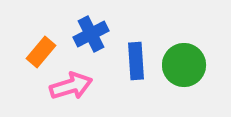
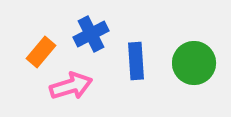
green circle: moved 10 px right, 2 px up
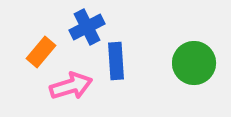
blue cross: moved 4 px left, 7 px up
blue rectangle: moved 20 px left
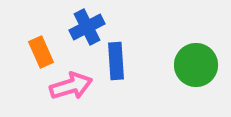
orange rectangle: rotated 64 degrees counterclockwise
green circle: moved 2 px right, 2 px down
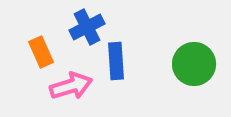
green circle: moved 2 px left, 1 px up
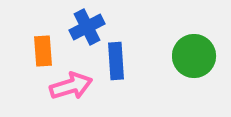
orange rectangle: moved 2 px right, 1 px up; rotated 20 degrees clockwise
green circle: moved 8 px up
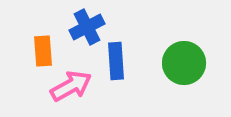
green circle: moved 10 px left, 7 px down
pink arrow: rotated 12 degrees counterclockwise
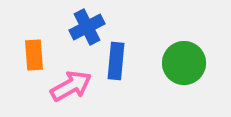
orange rectangle: moved 9 px left, 4 px down
blue rectangle: rotated 9 degrees clockwise
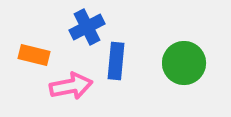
orange rectangle: rotated 72 degrees counterclockwise
pink arrow: rotated 18 degrees clockwise
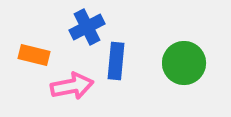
pink arrow: moved 1 px right
